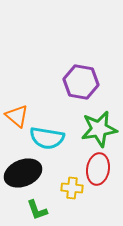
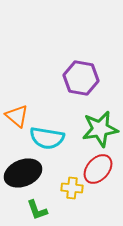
purple hexagon: moved 4 px up
green star: moved 1 px right
red ellipse: rotated 32 degrees clockwise
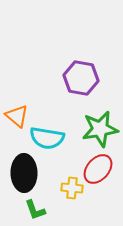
black ellipse: moved 1 px right; rotated 69 degrees counterclockwise
green L-shape: moved 2 px left
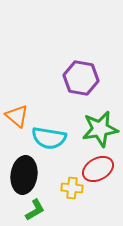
cyan semicircle: moved 2 px right
red ellipse: rotated 20 degrees clockwise
black ellipse: moved 2 px down; rotated 9 degrees clockwise
green L-shape: rotated 100 degrees counterclockwise
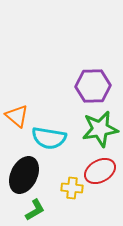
purple hexagon: moved 12 px right, 8 px down; rotated 12 degrees counterclockwise
red ellipse: moved 2 px right, 2 px down
black ellipse: rotated 18 degrees clockwise
